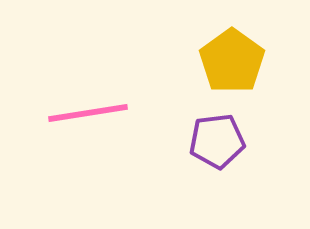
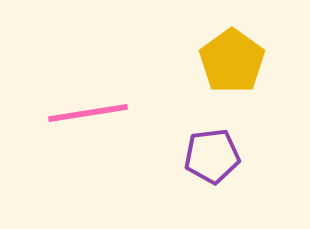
purple pentagon: moved 5 px left, 15 px down
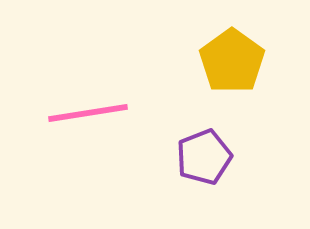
purple pentagon: moved 8 px left, 1 px down; rotated 14 degrees counterclockwise
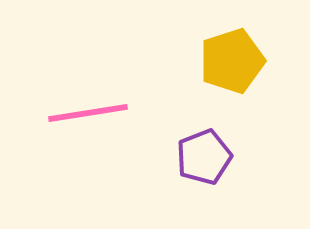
yellow pentagon: rotated 18 degrees clockwise
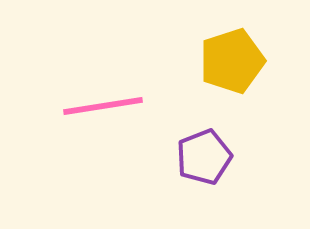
pink line: moved 15 px right, 7 px up
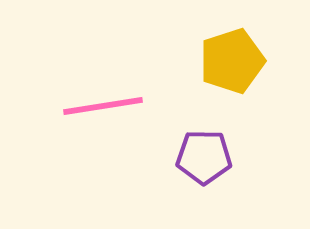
purple pentagon: rotated 22 degrees clockwise
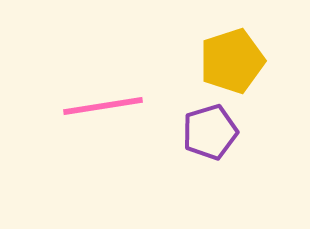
purple pentagon: moved 6 px right, 25 px up; rotated 18 degrees counterclockwise
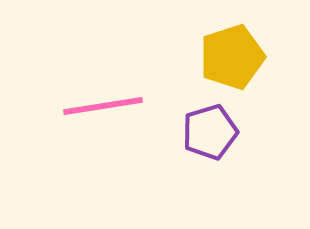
yellow pentagon: moved 4 px up
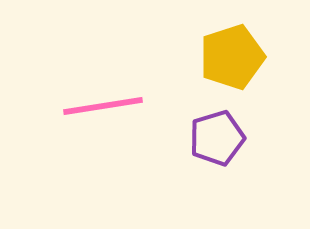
purple pentagon: moved 7 px right, 6 px down
